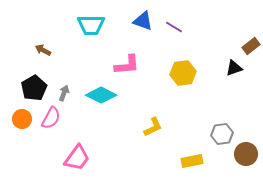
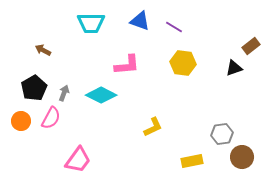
blue triangle: moved 3 px left
cyan trapezoid: moved 2 px up
yellow hexagon: moved 10 px up; rotated 15 degrees clockwise
orange circle: moved 1 px left, 2 px down
brown circle: moved 4 px left, 3 px down
pink trapezoid: moved 1 px right, 2 px down
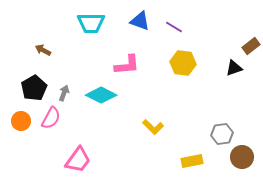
yellow L-shape: rotated 70 degrees clockwise
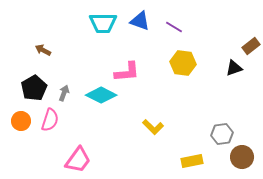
cyan trapezoid: moved 12 px right
pink L-shape: moved 7 px down
pink semicircle: moved 1 px left, 2 px down; rotated 10 degrees counterclockwise
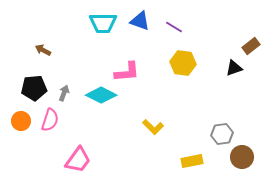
black pentagon: rotated 25 degrees clockwise
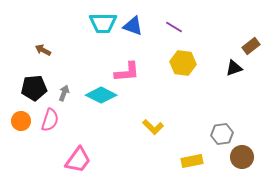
blue triangle: moved 7 px left, 5 px down
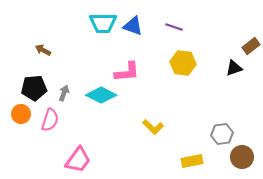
purple line: rotated 12 degrees counterclockwise
orange circle: moved 7 px up
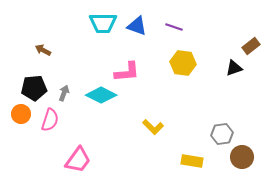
blue triangle: moved 4 px right
yellow rectangle: rotated 20 degrees clockwise
